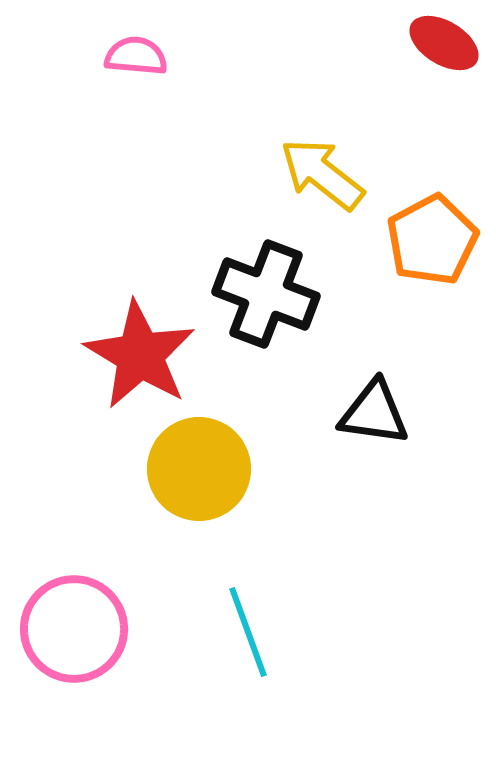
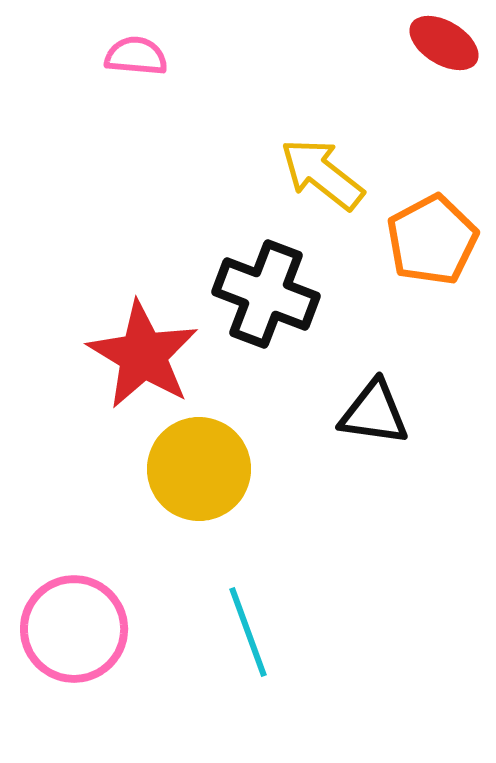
red star: moved 3 px right
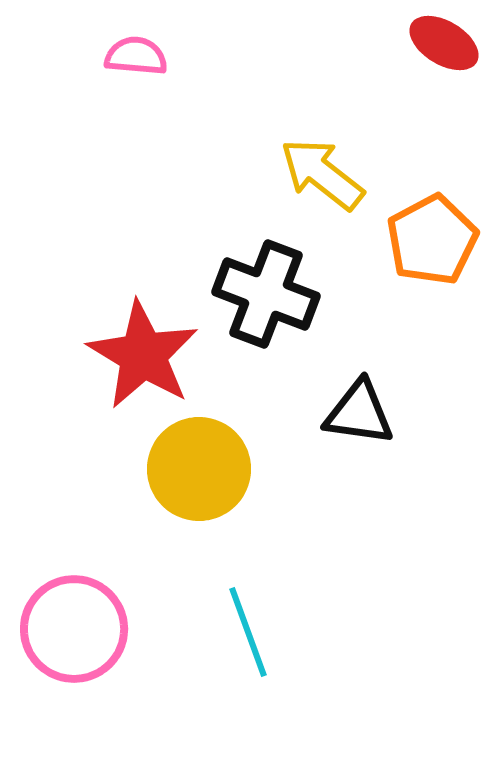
black triangle: moved 15 px left
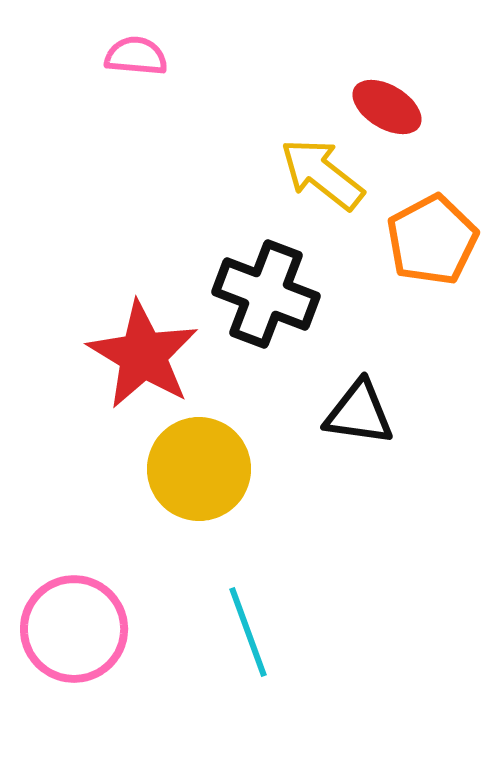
red ellipse: moved 57 px left, 64 px down
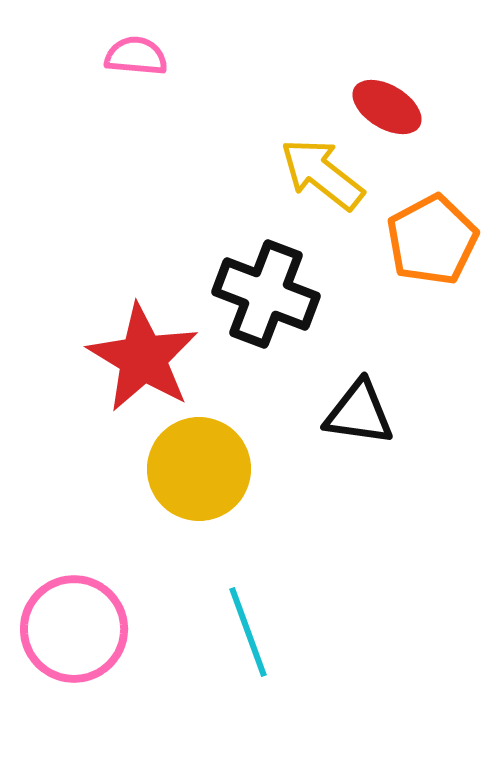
red star: moved 3 px down
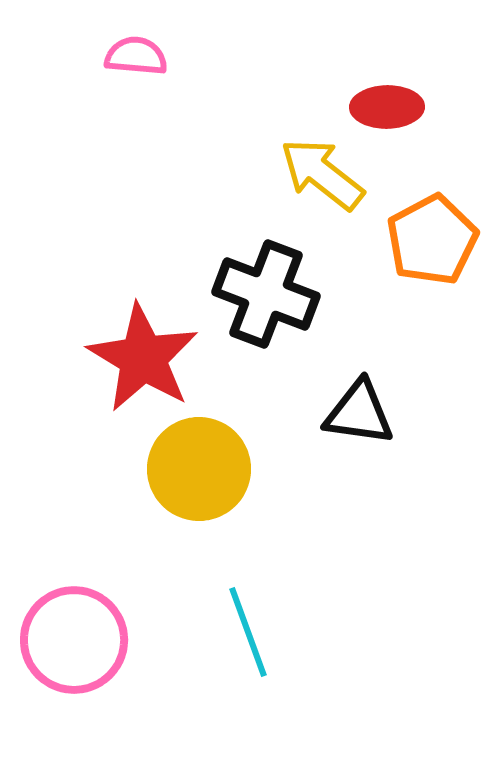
red ellipse: rotated 32 degrees counterclockwise
pink circle: moved 11 px down
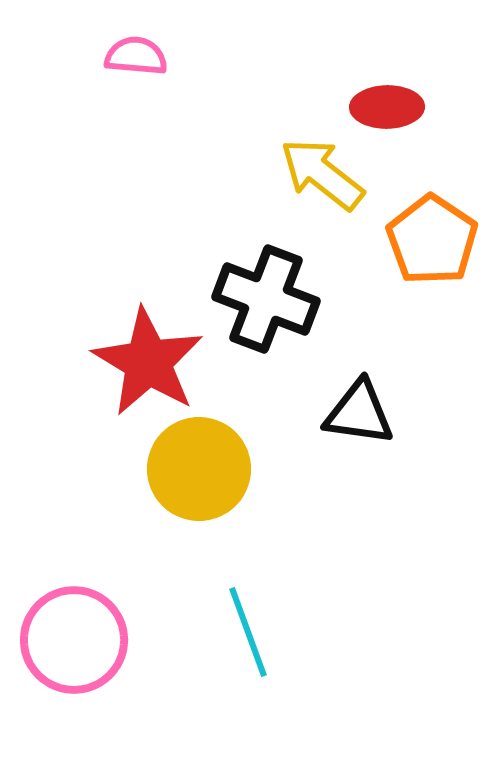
orange pentagon: rotated 10 degrees counterclockwise
black cross: moved 5 px down
red star: moved 5 px right, 4 px down
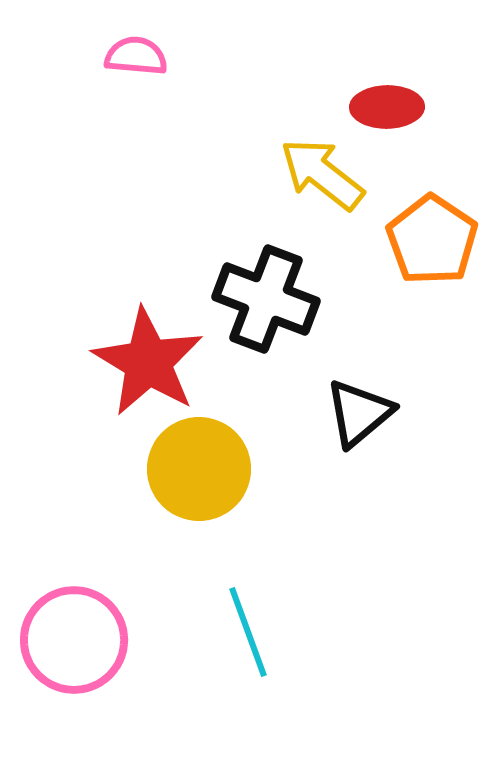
black triangle: rotated 48 degrees counterclockwise
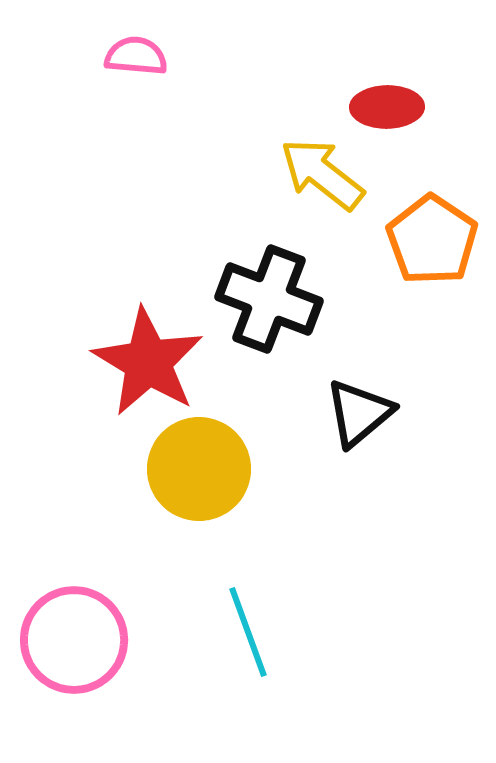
black cross: moved 3 px right
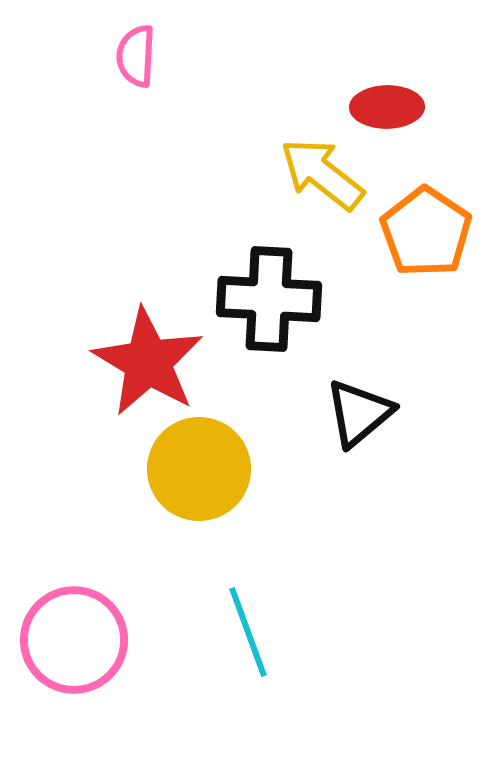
pink semicircle: rotated 92 degrees counterclockwise
orange pentagon: moved 6 px left, 8 px up
black cross: rotated 18 degrees counterclockwise
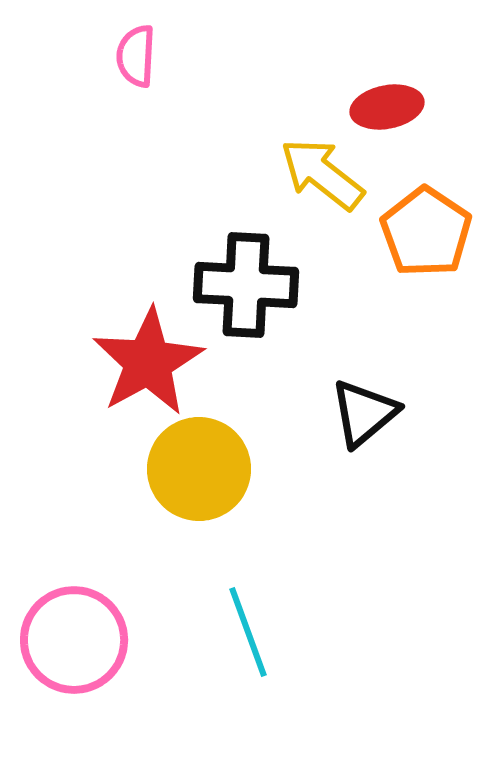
red ellipse: rotated 10 degrees counterclockwise
black cross: moved 23 px left, 14 px up
red star: rotated 12 degrees clockwise
black triangle: moved 5 px right
